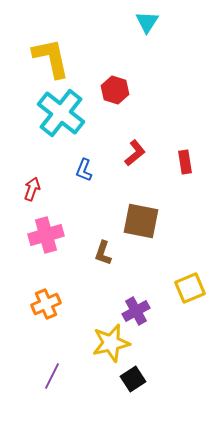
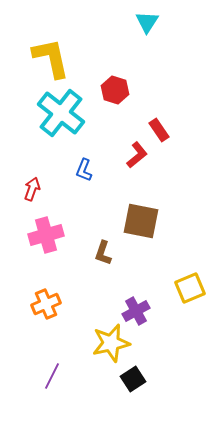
red L-shape: moved 2 px right, 2 px down
red rectangle: moved 26 px left, 32 px up; rotated 25 degrees counterclockwise
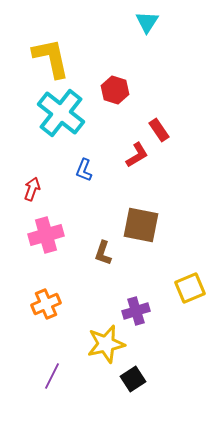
red L-shape: rotated 8 degrees clockwise
brown square: moved 4 px down
purple cross: rotated 12 degrees clockwise
yellow star: moved 5 px left, 1 px down
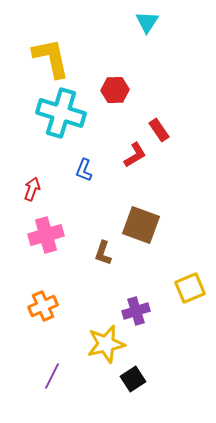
red hexagon: rotated 20 degrees counterclockwise
cyan cross: rotated 21 degrees counterclockwise
red L-shape: moved 2 px left
brown square: rotated 9 degrees clockwise
orange cross: moved 3 px left, 2 px down
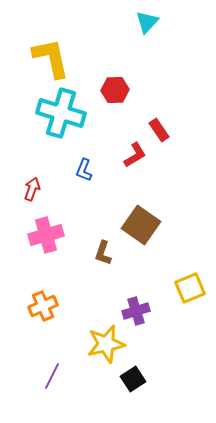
cyan triangle: rotated 10 degrees clockwise
brown square: rotated 15 degrees clockwise
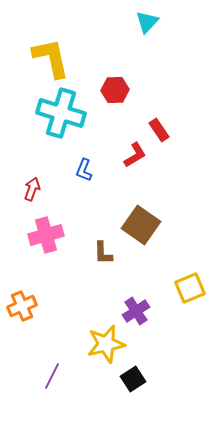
brown L-shape: rotated 20 degrees counterclockwise
orange cross: moved 21 px left
purple cross: rotated 16 degrees counterclockwise
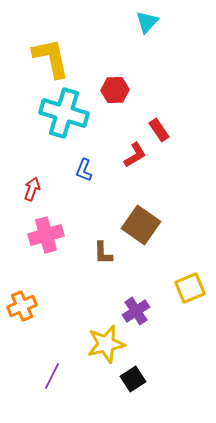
cyan cross: moved 3 px right
